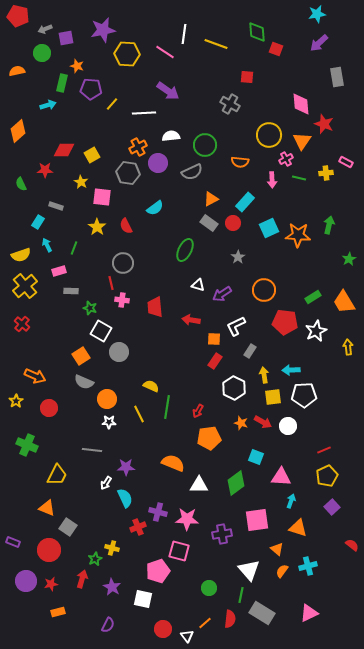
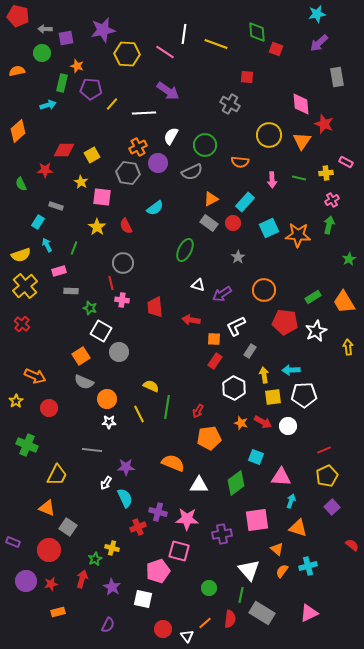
gray arrow at (45, 29): rotated 24 degrees clockwise
white semicircle at (171, 136): rotated 54 degrees counterclockwise
pink cross at (286, 159): moved 46 px right, 41 px down
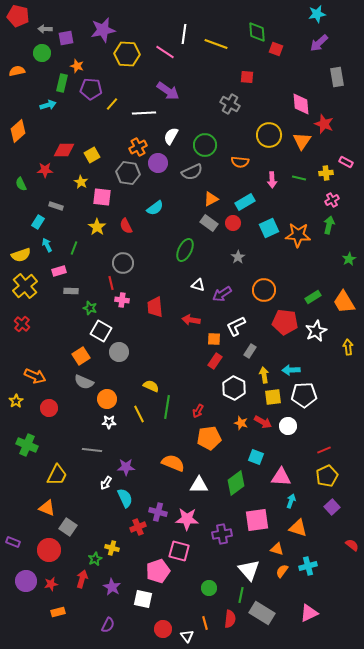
cyan rectangle at (245, 202): rotated 18 degrees clockwise
orange triangle at (277, 549): rotated 24 degrees counterclockwise
orange line at (205, 623): rotated 64 degrees counterclockwise
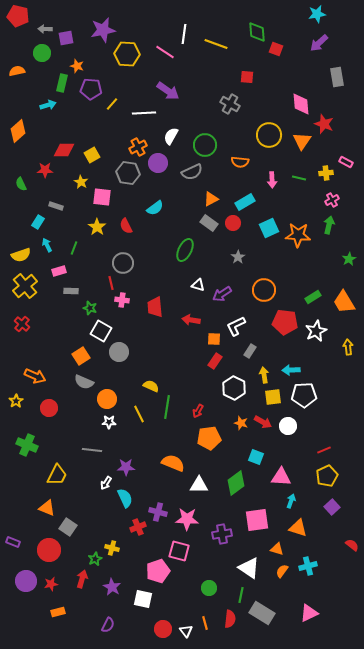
white triangle at (249, 570): moved 2 px up; rotated 15 degrees counterclockwise
white triangle at (187, 636): moved 1 px left, 5 px up
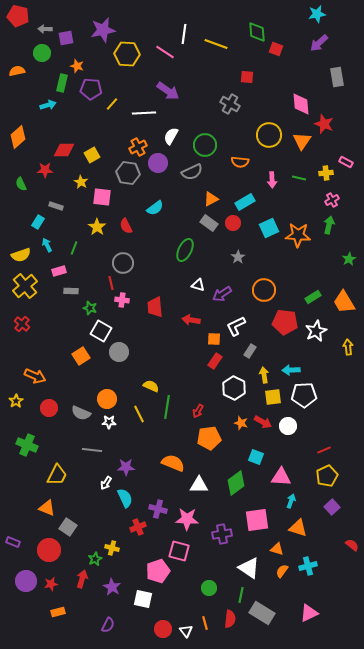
orange diamond at (18, 131): moved 6 px down
gray semicircle at (84, 382): moved 3 px left, 31 px down
purple cross at (158, 512): moved 3 px up
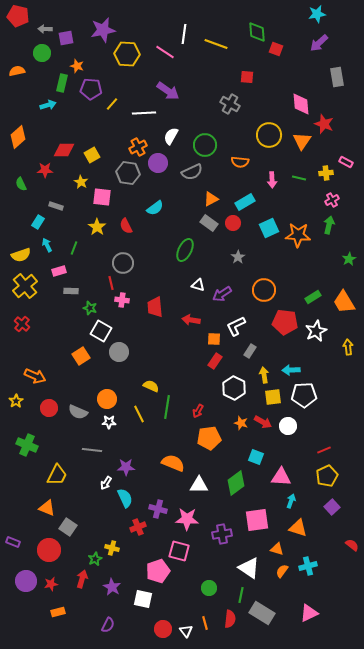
gray semicircle at (81, 413): moved 3 px left, 1 px up
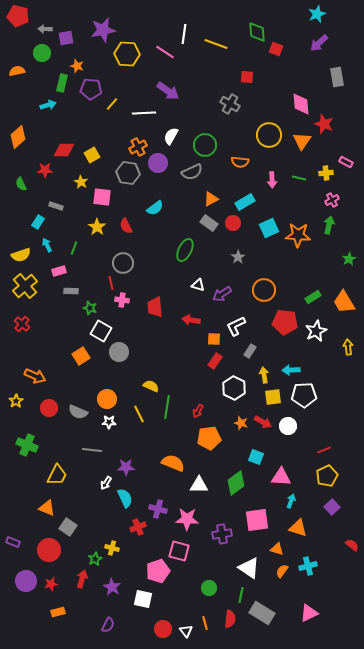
cyan star at (317, 14): rotated 12 degrees counterclockwise
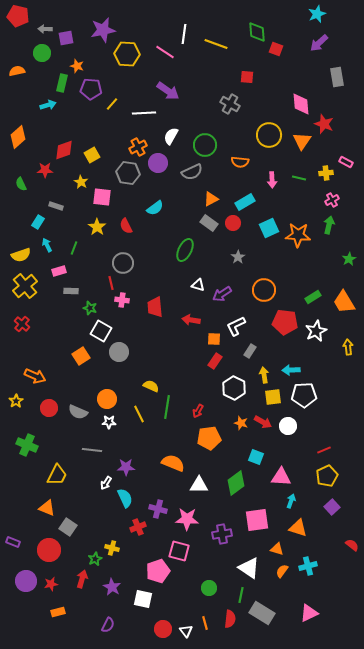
red diamond at (64, 150): rotated 20 degrees counterclockwise
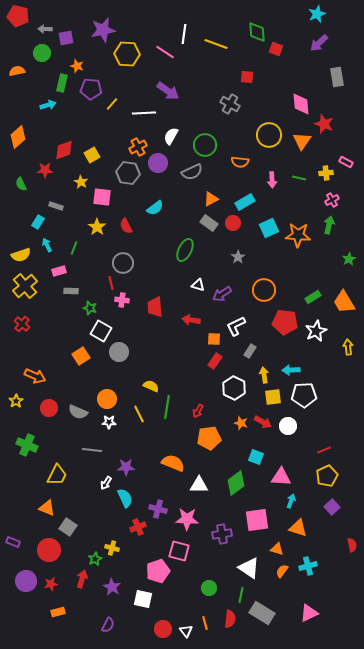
red semicircle at (352, 545): rotated 40 degrees clockwise
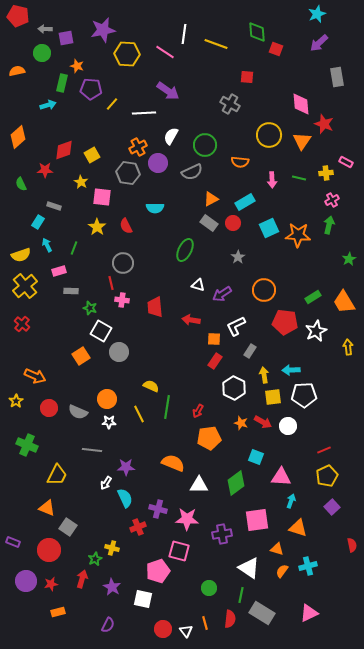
gray rectangle at (56, 206): moved 2 px left
cyan semicircle at (155, 208): rotated 36 degrees clockwise
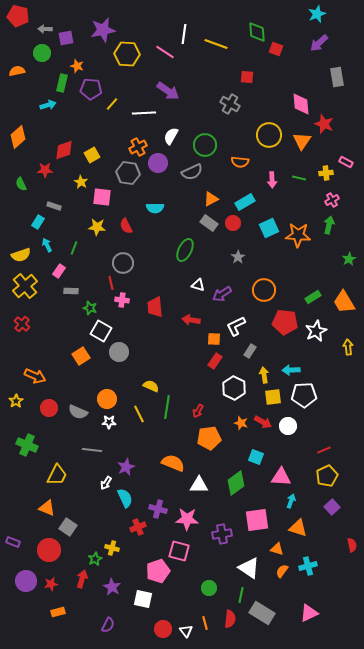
yellow star at (97, 227): rotated 30 degrees counterclockwise
pink rectangle at (59, 271): rotated 40 degrees counterclockwise
purple star at (126, 467): rotated 24 degrees counterclockwise
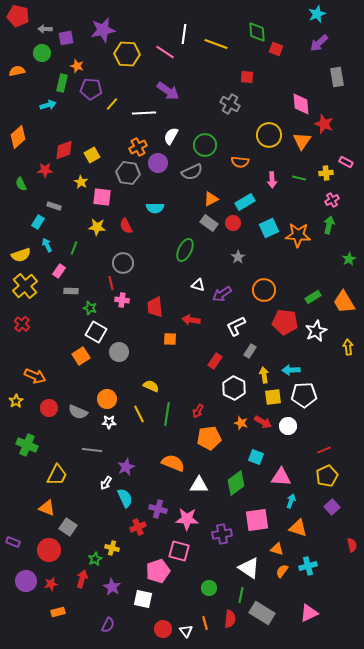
white square at (101, 331): moved 5 px left, 1 px down
orange square at (214, 339): moved 44 px left
green line at (167, 407): moved 7 px down
